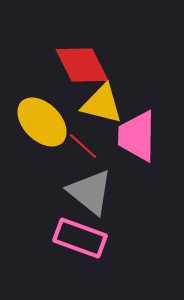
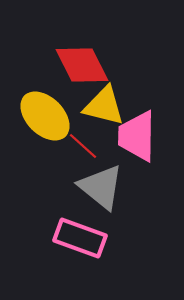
yellow triangle: moved 2 px right, 2 px down
yellow ellipse: moved 3 px right, 6 px up
gray triangle: moved 11 px right, 5 px up
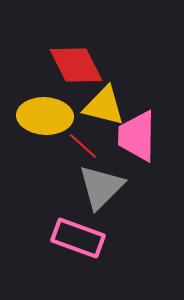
red diamond: moved 6 px left
yellow ellipse: rotated 42 degrees counterclockwise
gray triangle: rotated 36 degrees clockwise
pink rectangle: moved 2 px left
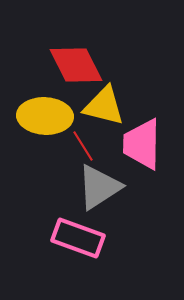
pink trapezoid: moved 5 px right, 8 px down
red line: rotated 16 degrees clockwise
gray triangle: moved 2 px left; rotated 12 degrees clockwise
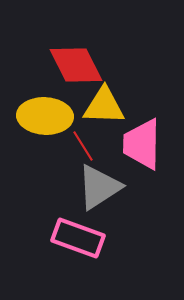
yellow triangle: rotated 12 degrees counterclockwise
